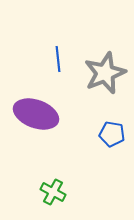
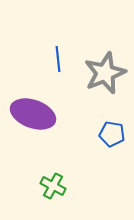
purple ellipse: moved 3 px left
green cross: moved 6 px up
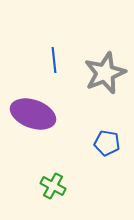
blue line: moved 4 px left, 1 px down
blue pentagon: moved 5 px left, 9 px down
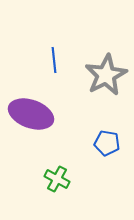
gray star: moved 1 px right, 2 px down; rotated 6 degrees counterclockwise
purple ellipse: moved 2 px left
green cross: moved 4 px right, 7 px up
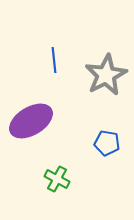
purple ellipse: moved 7 px down; rotated 51 degrees counterclockwise
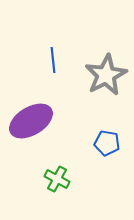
blue line: moved 1 px left
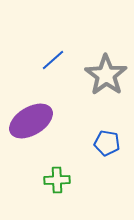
blue line: rotated 55 degrees clockwise
gray star: rotated 9 degrees counterclockwise
green cross: moved 1 px down; rotated 30 degrees counterclockwise
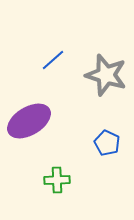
gray star: rotated 18 degrees counterclockwise
purple ellipse: moved 2 px left
blue pentagon: rotated 15 degrees clockwise
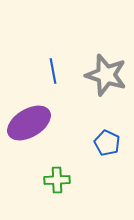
blue line: moved 11 px down; rotated 60 degrees counterclockwise
purple ellipse: moved 2 px down
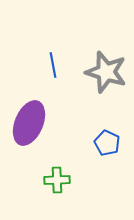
blue line: moved 6 px up
gray star: moved 3 px up
purple ellipse: rotated 36 degrees counterclockwise
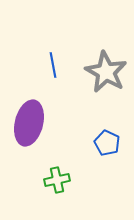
gray star: rotated 12 degrees clockwise
purple ellipse: rotated 9 degrees counterclockwise
green cross: rotated 10 degrees counterclockwise
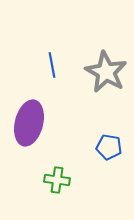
blue line: moved 1 px left
blue pentagon: moved 2 px right, 4 px down; rotated 15 degrees counterclockwise
green cross: rotated 20 degrees clockwise
